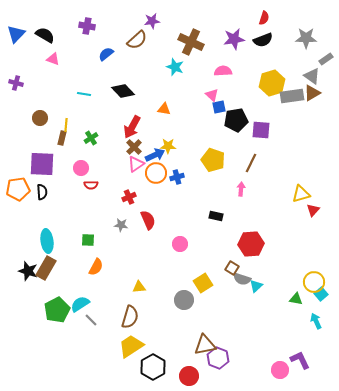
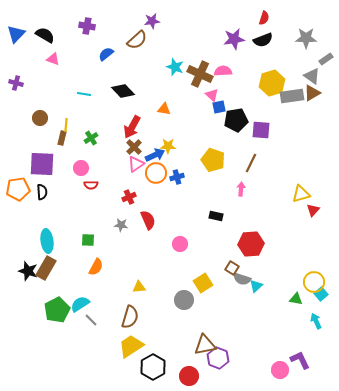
brown cross at (191, 42): moved 9 px right, 32 px down
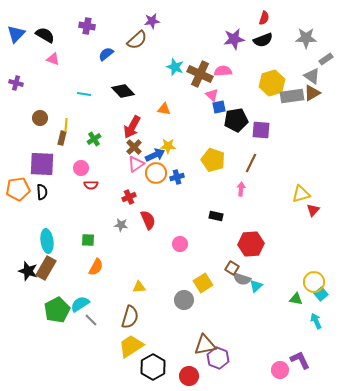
green cross at (91, 138): moved 3 px right, 1 px down
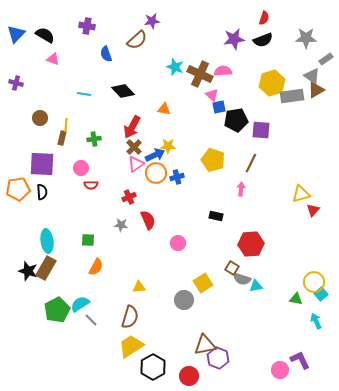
blue semicircle at (106, 54): rotated 70 degrees counterclockwise
brown triangle at (312, 93): moved 4 px right, 3 px up
green cross at (94, 139): rotated 24 degrees clockwise
pink circle at (180, 244): moved 2 px left, 1 px up
cyan triangle at (256, 286): rotated 32 degrees clockwise
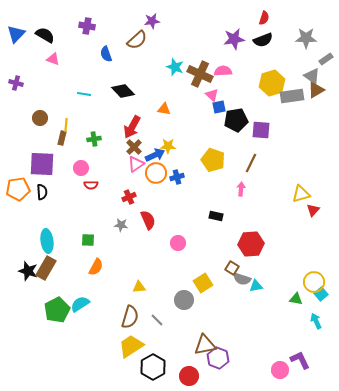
gray line at (91, 320): moved 66 px right
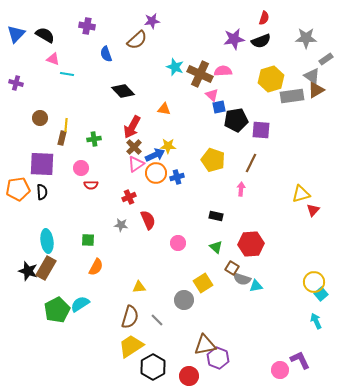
black semicircle at (263, 40): moved 2 px left, 1 px down
yellow hexagon at (272, 83): moved 1 px left, 4 px up
cyan line at (84, 94): moved 17 px left, 20 px up
green triangle at (296, 299): moved 80 px left, 52 px up; rotated 32 degrees clockwise
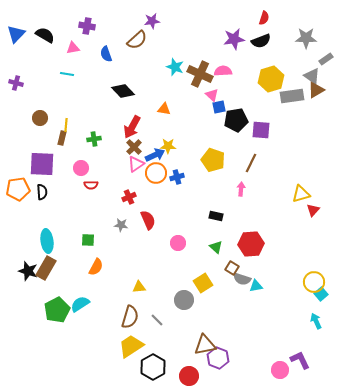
pink triangle at (53, 59): moved 20 px right, 11 px up; rotated 32 degrees counterclockwise
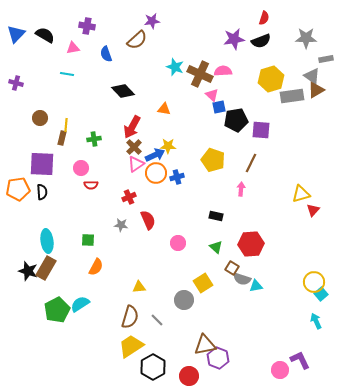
gray rectangle at (326, 59): rotated 24 degrees clockwise
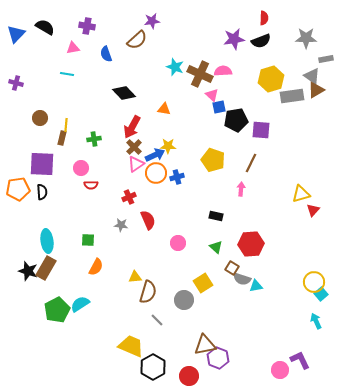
red semicircle at (264, 18): rotated 16 degrees counterclockwise
black semicircle at (45, 35): moved 8 px up
black diamond at (123, 91): moved 1 px right, 2 px down
yellow triangle at (139, 287): moved 4 px left, 10 px up
brown semicircle at (130, 317): moved 18 px right, 25 px up
yellow trapezoid at (131, 346): rotated 56 degrees clockwise
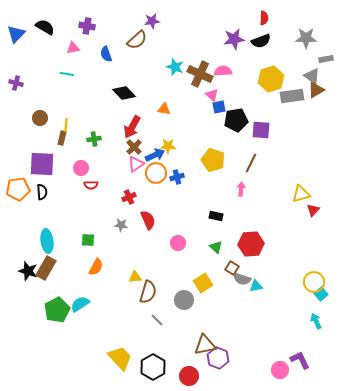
yellow trapezoid at (131, 346): moved 11 px left, 12 px down; rotated 24 degrees clockwise
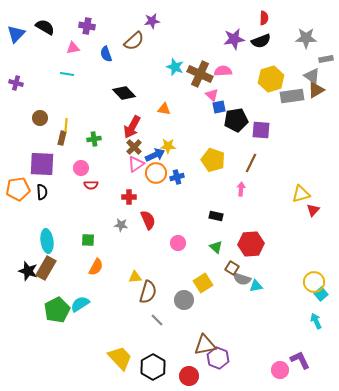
brown semicircle at (137, 40): moved 3 px left, 1 px down
red cross at (129, 197): rotated 24 degrees clockwise
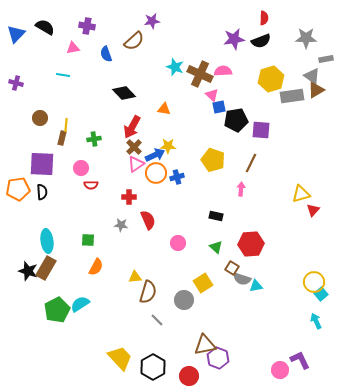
cyan line at (67, 74): moved 4 px left, 1 px down
